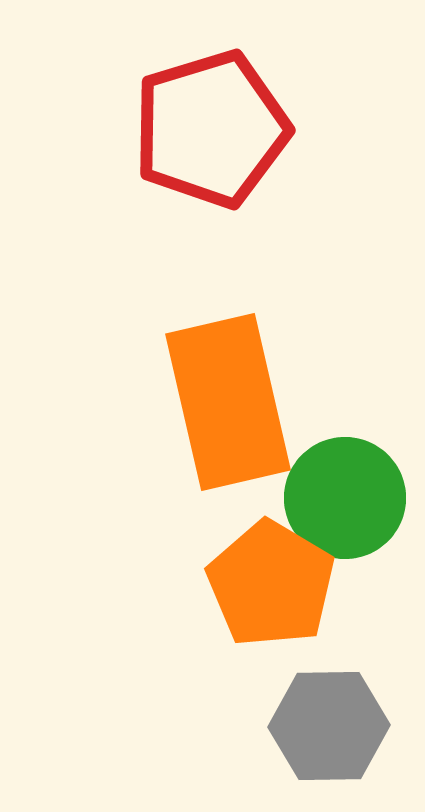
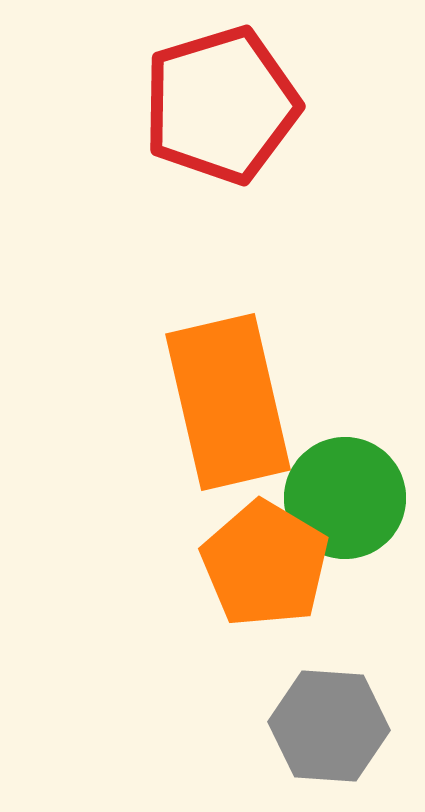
red pentagon: moved 10 px right, 24 px up
orange pentagon: moved 6 px left, 20 px up
gray hexagon: rotated 5 degrees clockwise
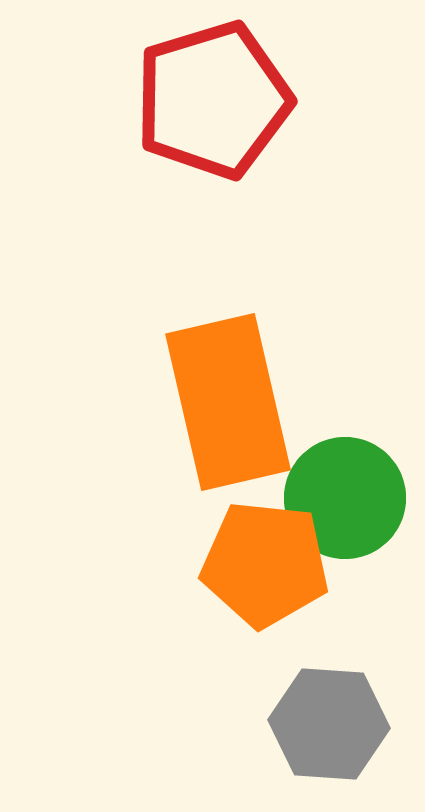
red pentagon: moved 8 px left, 5 px up
orange pentagon: rotated 25 degrees counterclockwise
gray hexagon: moved 2 px up
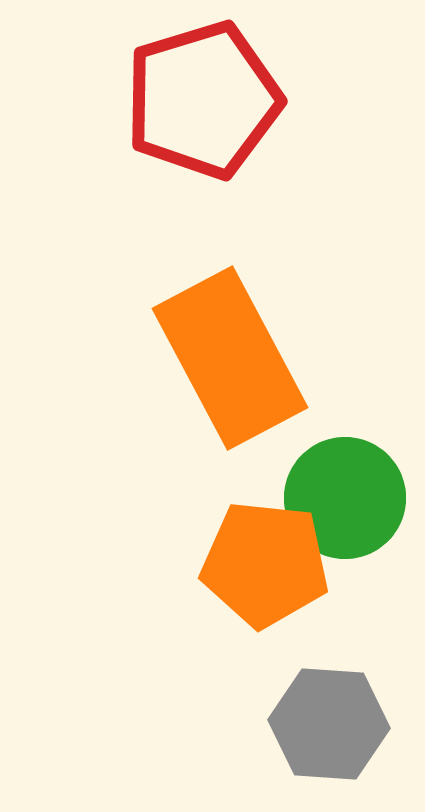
red pentagon: moved 10 px left
orange rectangle: moved 2 px right, 44 px up; rotated 15 degrees counterclockwise
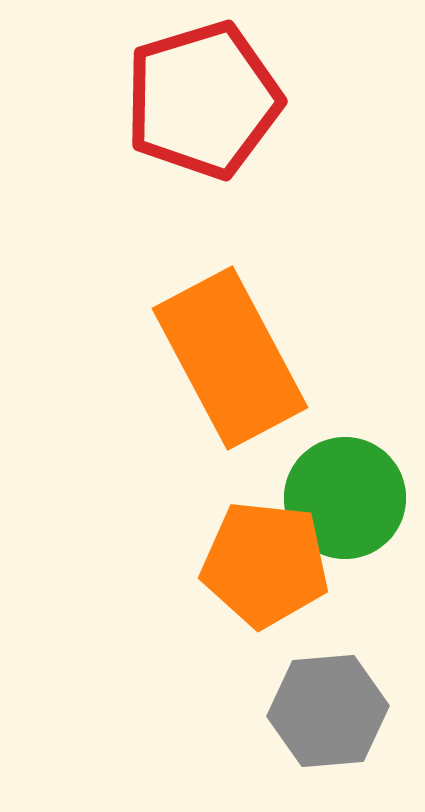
gray hexagon: moved 1 px left, 13 px up; rotated 9 degrees counterclockwise
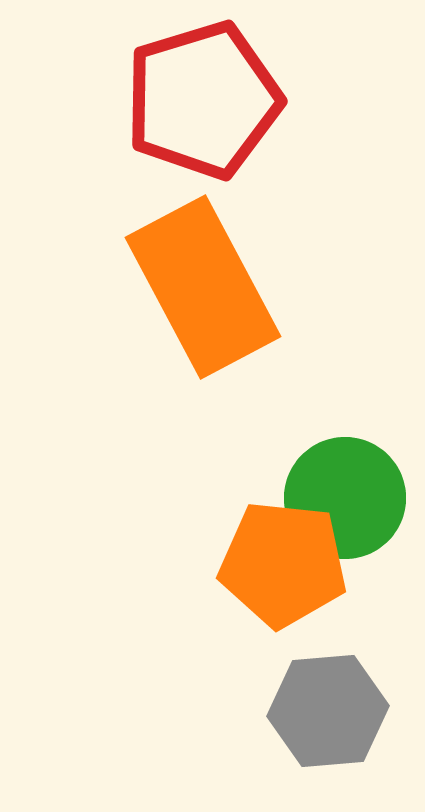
orange rectangle: moved 27 px left, 71 px up
orange pentagon: moved 18 px right
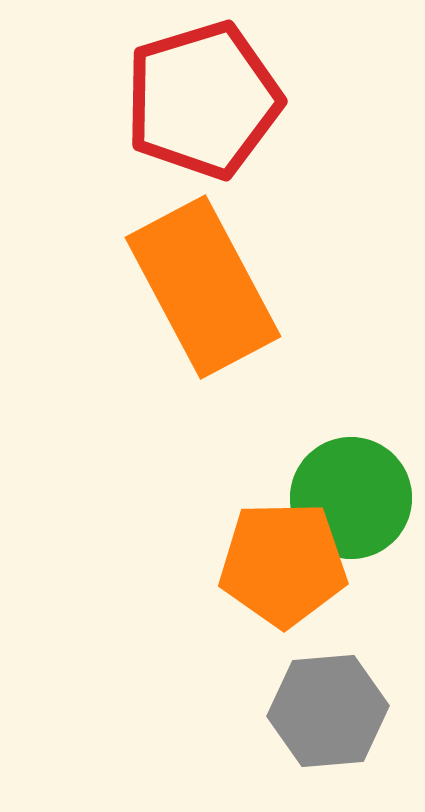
green circle: moved 6 px right
orange pentagon: rotated 7 degrees counterclockwise
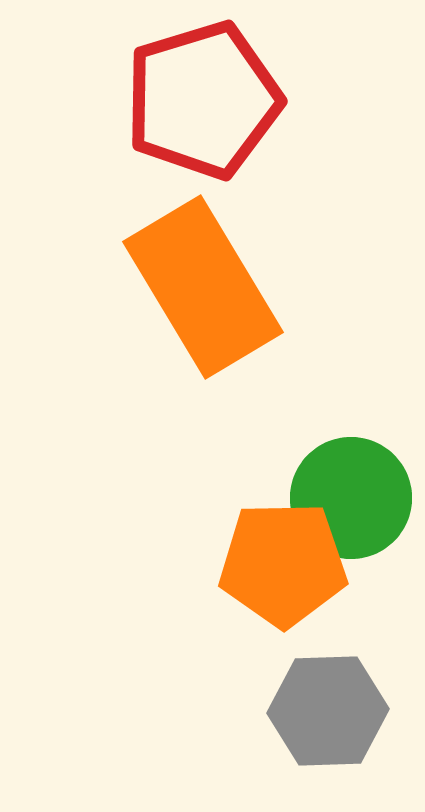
orange rectangle: rotated 3 degrees counterclockwise
gray hexagon: rotated 3 degrees clockwise
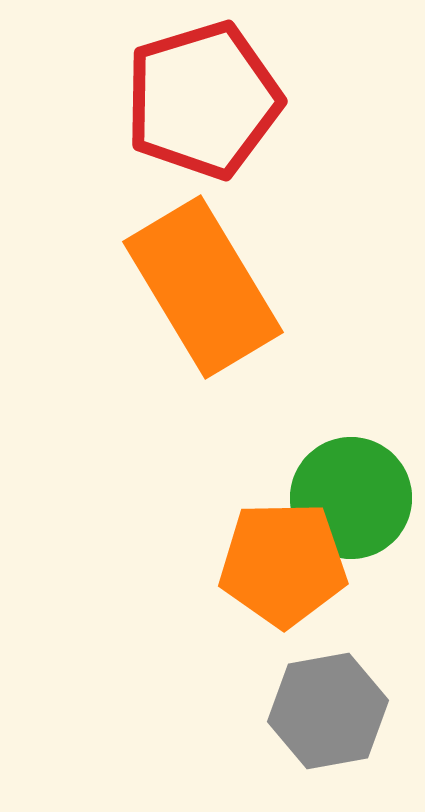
gray hexagon: rotated 8 degrees counterclockwise
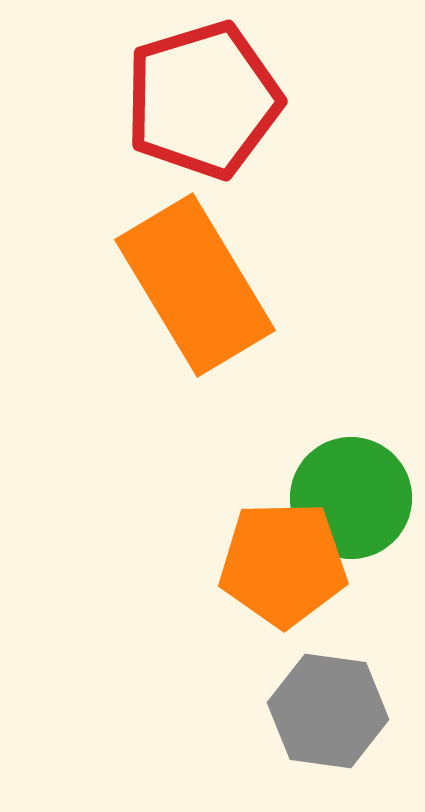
orange rectangle: moved 8 px left, 2 px up
gray hexagon: rotated 18 degrees clockwise
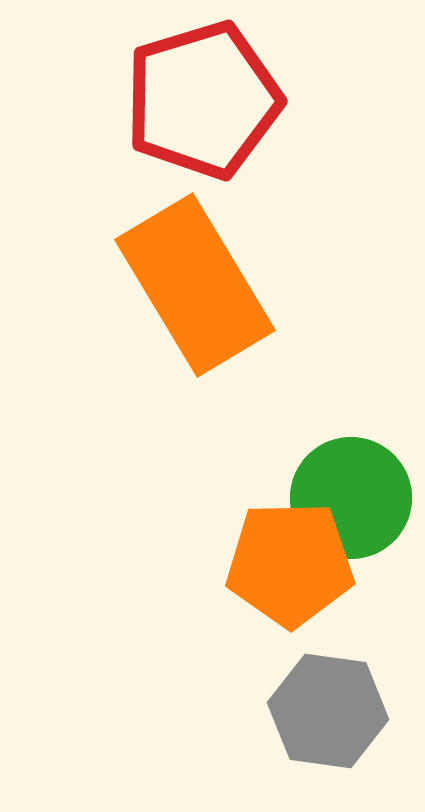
orange pentagon: moved 7 px right
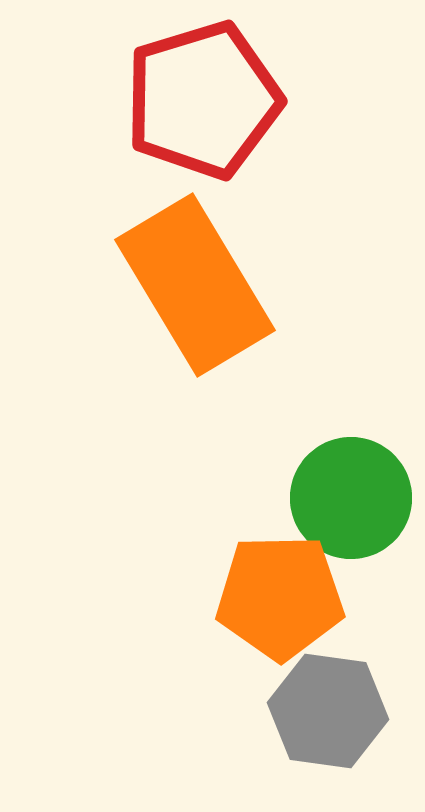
orange pentagon: moved 10 px left, 33 px down
